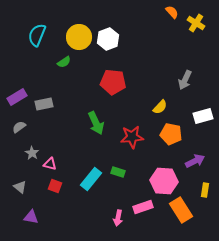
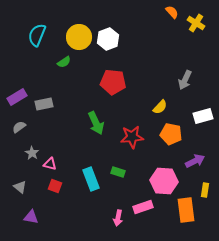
cyan rectangle: rotated 60 degrees counterclockwise
orange rectangle: moved 5 px right; rotated 25 degrees clockwise
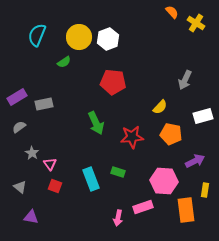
pink triangle: rotated 40 degrees clockwise
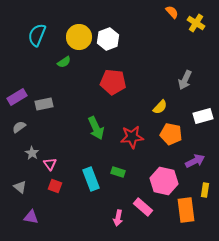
green arrow: moved 5 px down
pink hexagon: rotated 8 degrees clockwise
pink rectangle: rotated 60 degrees clockwise
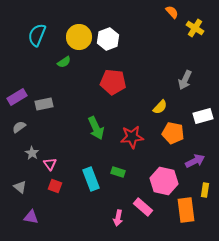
yellow cross: moved 1 px left, 5 px down
orange pentagon: moved 2 px right, 1 px up
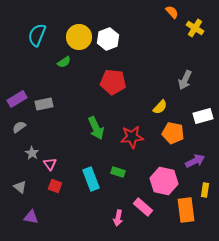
purple rectangle: moved 2 px down
